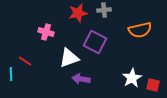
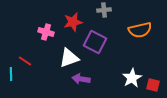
red star: moved 5 px left, 9 px down
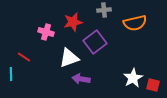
orange semicircle: moved 5 px left, 7 px up
purple square: rotated 25 degrees clockwise
red line: moved 1 px left, 4 px up
white star: moved 1 px right
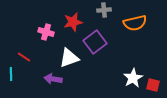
purple arrow: moved 28 px left
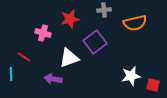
red star: moved 3 px left, 3 px up
pink cross: moved 3 px left, 1 px down
white star: moved 2 px left, 2 px up; rotated 18 degrees clockwise
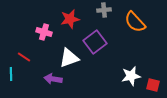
orange semicircle: moved 1 px up; rotated 60 degrees clockwise
pink cross: moved 1 px right, 1 px up
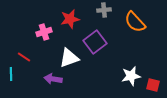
pink cross: rotated 35 degrees counterclockwise
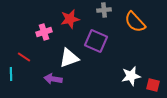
purple square: moved 1 px right, 1 px up; rotated 30 degrees counterclockwise
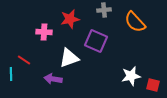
pink cross: rotated 21 degrees clockwise
red line: moved 3 px down
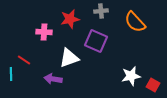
gray cross: moved 3 px left, 1 px down
red square: rotated 16 degrees clockwise
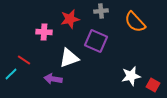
cyan line: rotated 48 degrees clockwise
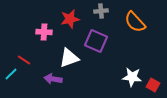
white star: moved 1 px right, 1 px down; rotated 18 degrees clockwise
